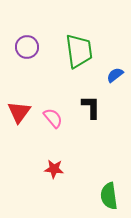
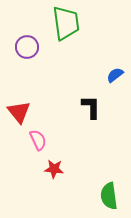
green trapezoid: moved 13 px left, 28 px up
red triangle: rotated 15 degrees counterclockwise
pink semicircle: moved 15 px left, 22 px down; rotated 15 degrees clockwise
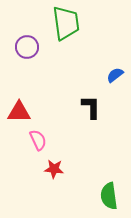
red triangle: rotated 50 degrees counterclockwise
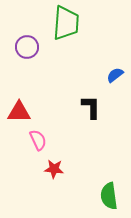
green trapezoid: rotated 12 degrees clockwise
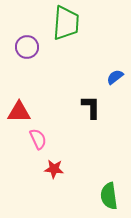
blue semicircle: moved 2 px down
pink semicircle: moved 1 px up
